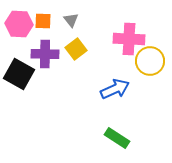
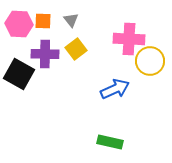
green rectangle: moved 7 px left, 4 px down; rotated 20 degrees counterclockwise
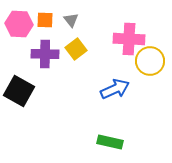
orange square: moved 2 px right, 1 px up
black square: moved 17 px down
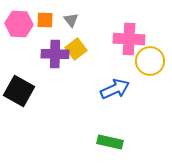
purple cross: moved 10 px right
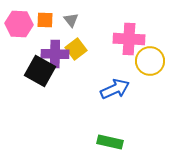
black square: moved 21 px right, 20 px up
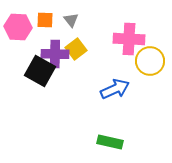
pink hexagon: moved 1 px left, 3 px down
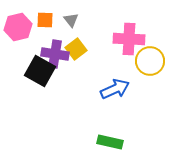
pink hexagon: rotated 16 degrees counterclockwise
purple cross: rotated 8 degrees clockwise
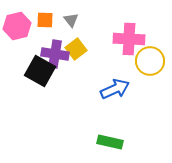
pink hexagon: moved 1 px left, 1 px up
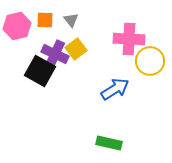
purple cross: rotated 16 degrees clockwise
blue arrow: rotated 8 degrees counterclockwise
green rectangle: moved 1 px left, 1 px down
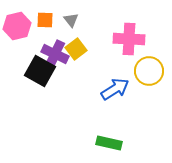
yellow circle: moved 1 px left, 10 px down
